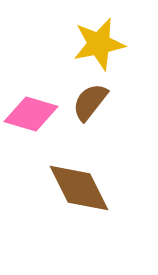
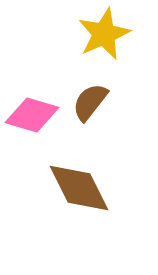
yellow star: moved 5 px right, 10 px up; rotated 12 degrees counterclockwise
pink diamond: moved 1 px right, 1 px down
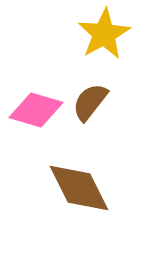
yellow star: rotated 6 degrees counterclockwise
pink diamond: moved 4 px right, 5 px up
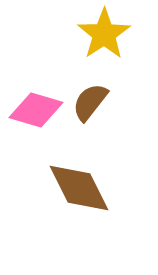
yellow star: rotated 4 degrees counterclockwise
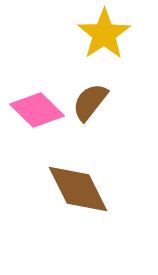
pink diamond: moved 1 px right; rotated 28 degrees clockwise
brown diamond: moved 1 px left, 1 px down
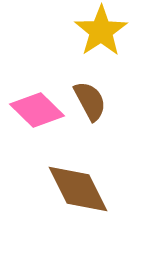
yellow star: moved 3 px left, 3 px up
brown semicircle: moved 1 px up; rotated 114 degrees clockwise
